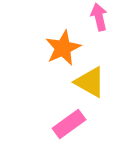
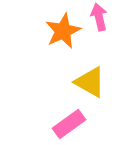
orange star: moved 17 px up
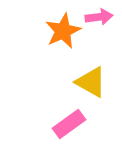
pink arrow: rotated 96 degrees clockwise
yellow triangle: moved 1 px right
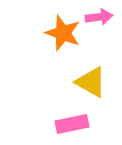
orange star: moved 2 px down; rotated 27 degrees counterclockwise
pink rectangle: moved 3 px right; rotated 24 degrees clockwise
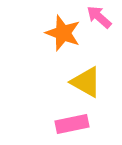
pink arrow: rotated 132 degrees counterclockwise
yellow triangle: moved 5 px left
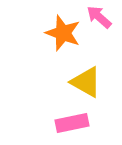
pink rectangle: moved 1 px up
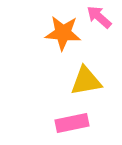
orange star: rotated 15 degrees counterclockwise
yellow triangle: moved 1 px up; rotated 40 degrees counterclockwise
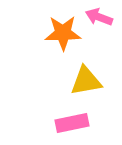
pink arrow: rotated 20 degrees counterclockwise
orange star: rotated 6 degrees counterclockwise
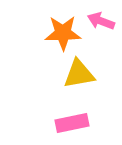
pink arrow: moved 2 px right, 4 px down
yellow triangle: moved 7 px left, 7 px up
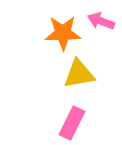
pink rectangle: rotated 52 degrees counterclockwise
